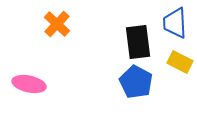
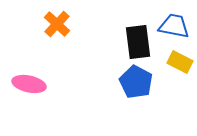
blue trapezoid: moved 1 px left, 3 px down; rotated 104 degrees clockwise
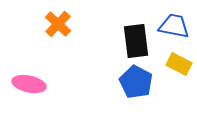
orange cross: moved 1 px right
black rectangle: moved 2 px left, 1 px up
yellow rectangle: moved 1 px left, 2 px down
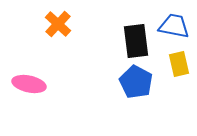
yellow rectangle: rotated 50 degrees clockwise
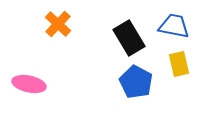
black rectangle: moved 7 px left, 3 px up; rotated 24 degrees counterclockwise
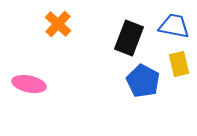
black rectangle: rotated 52 degrees clockwise
blue pentagon: moved 7 px right, 1 px up
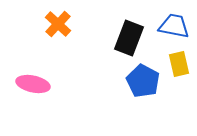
pink ellipse: moved 4 px right
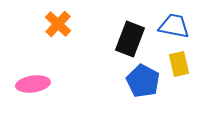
black rectangle: moved 1 px right, 1 px down
pink ellipse: rotated 20 degrees counterclockwise
